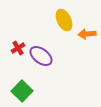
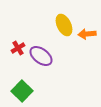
yellow ellipse: moved 5 px down
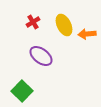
red cross: moved 15 px right, 26 px up
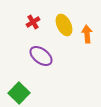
orange arrow: rotated 90 degrees clockwise
green square: moved 3 px left, 2 px down
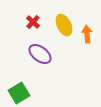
red cross: rotated 16 degrees counterclockwise
purple ellipse: moved 1 px left, 2 px up
green square: rotated 15 degrees clockwise
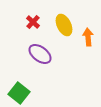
orange arrow: moved 1 px right, 3 px down
green square: rotated 20 degrees counterclockwise
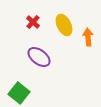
purple ellipse: moved 1 px left, 3 px down
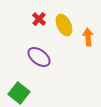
red cross: moved 6 px right, 3 px up
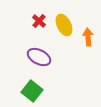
red cross: moved 2 px down
purple ellipse: rotated 10 degrees counterclockwise
green square: moved 13 px right, 2 px up
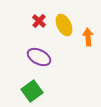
green square: rotated 15 degrees clockwise
